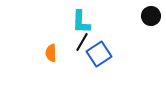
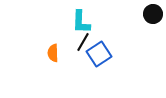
black circle: moved 2 px right, 2 px up
black line: moved 1 px right
orange semicircle: moved 2 px right
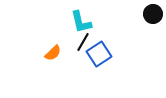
cyan L-shape: rotated 15 degrees counterclockwise
orange semicircle: rotated 132 degrees counterclockwise
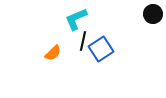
cyan L-shape: moved 5 px left, 3 px up; rotated 80 degrees clockwise
black line: moved 1 px up; rotated 18 degrees counterclockwise
blue square: moved 2 px right, 5 px up
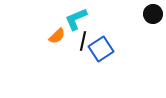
orange semicircle: moved 4 px right, 17 px up
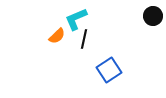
black circle: moved 2 px down
black line: moved 1 px right, 2 px up
blue square: moved 8 px right, 21 px down
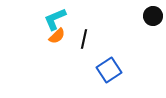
cyan L-shape: moved 21 px left
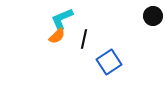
cyan L-shape: moved 7 px right
blue square: moved 8 px up
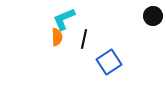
cyan L-shape: moved 2 px right
orange semicircle: moved 1 px down; rotated 48 degrees counterclockwise
